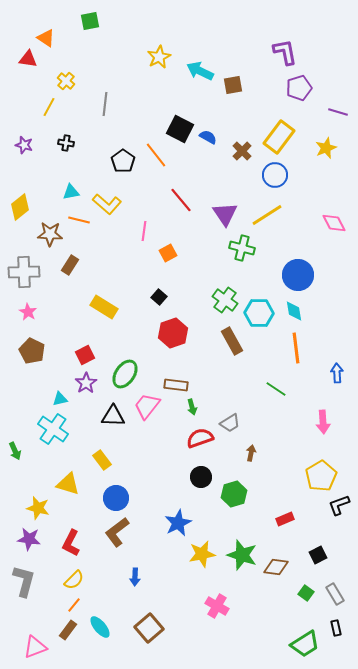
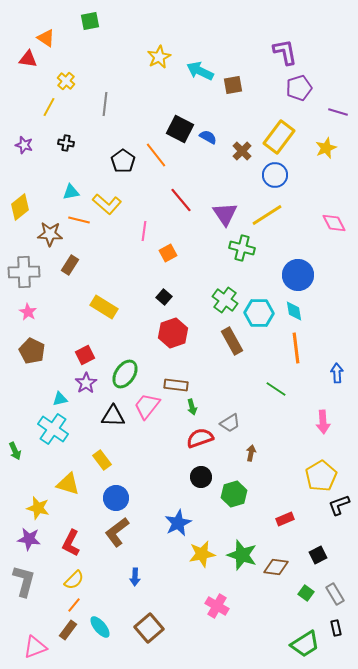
black square at (159, 297): moved 5 px right
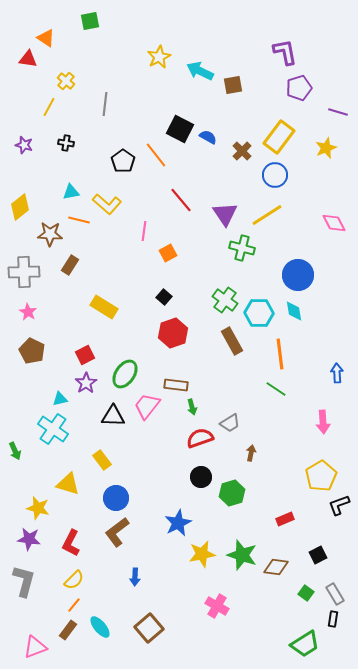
orange line at (296, 348): moved 16 px left, 6 px down
green hexagon at (234, 494): moved 2 px left, 1 px up
black rectangle at (336, 628): moved 3 px left, 9 px up; rotated 21 degrees clockwise
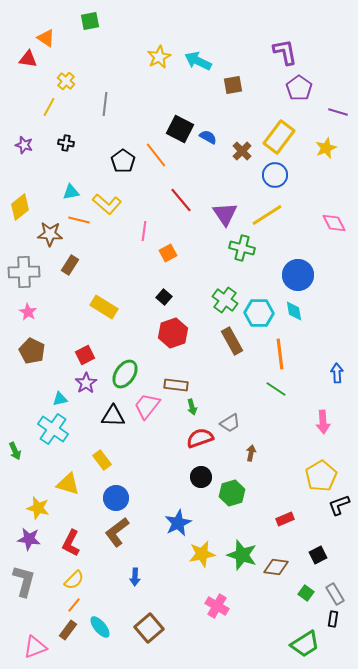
cyan arrow at (200, 71): moved 2 px left, 10 px up
purple pentagon at (299, 88): rotated 20 degrees counterclockwise
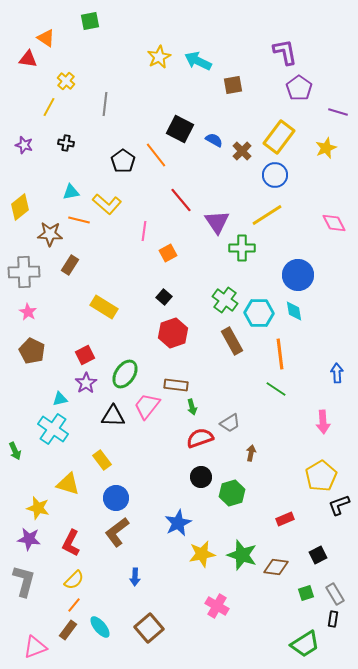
blue semicircle at (208, 137): moved 6 px right, 3 px down
purple triangle at (225, 214): moved 8 px left, 8 px down
green cross at (242, 248): rotated 15 degrees counterclockwise
green square at (306, 593): rotated 35 degrees clockwise
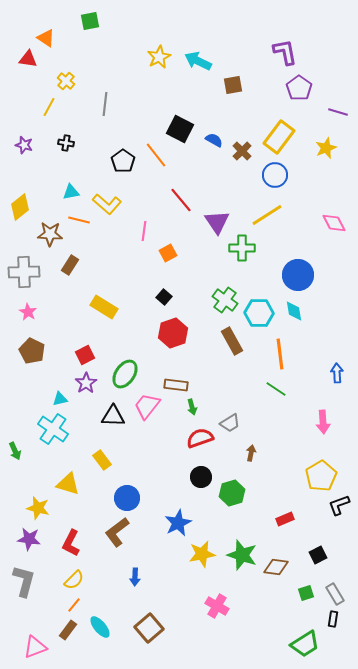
blue circle at (116, 498): moved 11 px right
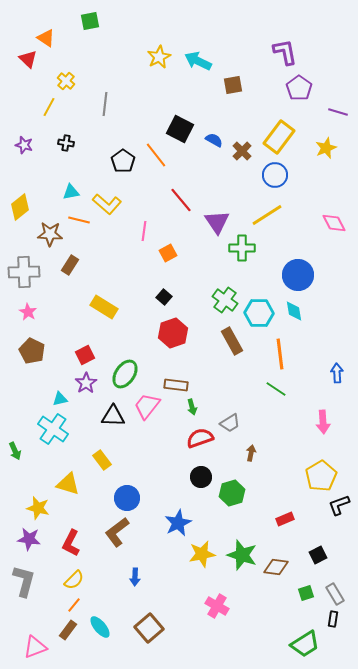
red triangle at (28, 59): rotated 36 degrees clockwise
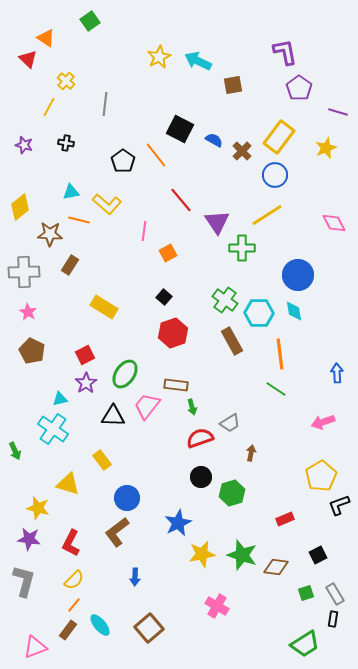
green square at (90, 21): rotated 24 degrees counterclockwise
pink arrow at (323, 422): rotated 75 degrees clockwise
cyan ellipse at (100, 627): moved 2 px up
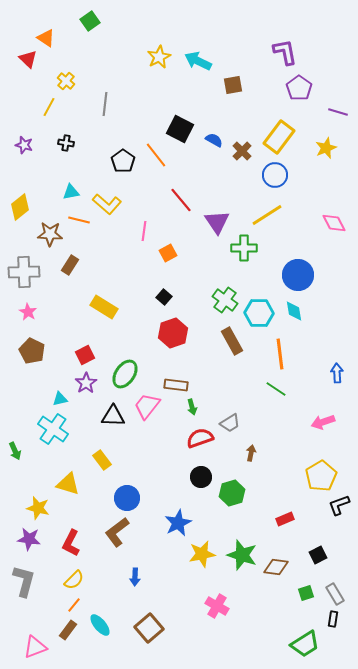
green cross at (242, 248): moved 2 px right
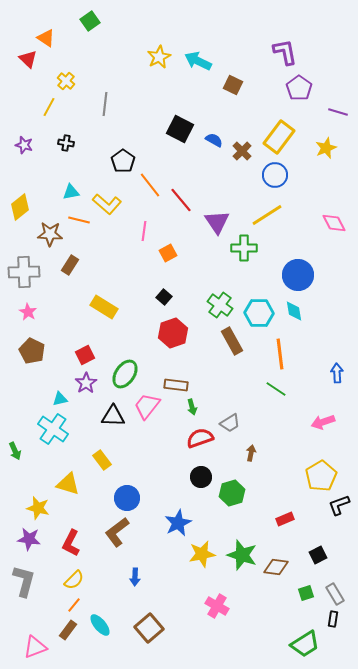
brown square at (233, 85): rotated 36 degrees clockwise
orange line at (156, 155): moved 6 px left, 30 px down
green cross at (225, 300): moved 5 px left, 5 px down
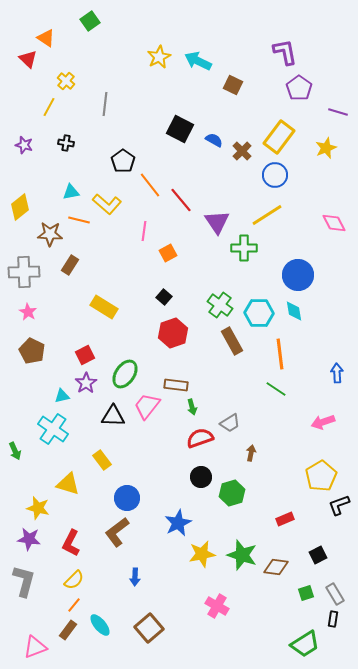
cyan triangle at (60, 399): moved 2 px right, 3 px up
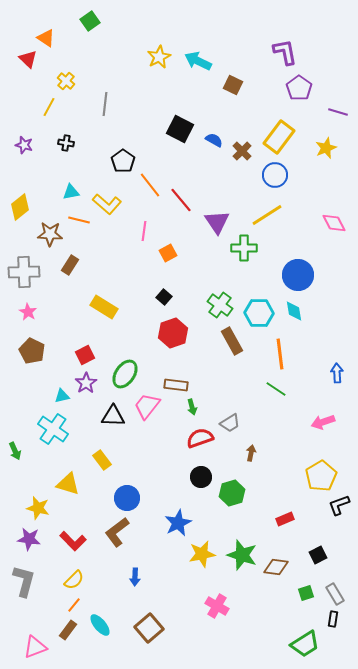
red L-shape at (71, 543): moved 2 px right, 2 px up; rotated 72 degrees counterclockwise
